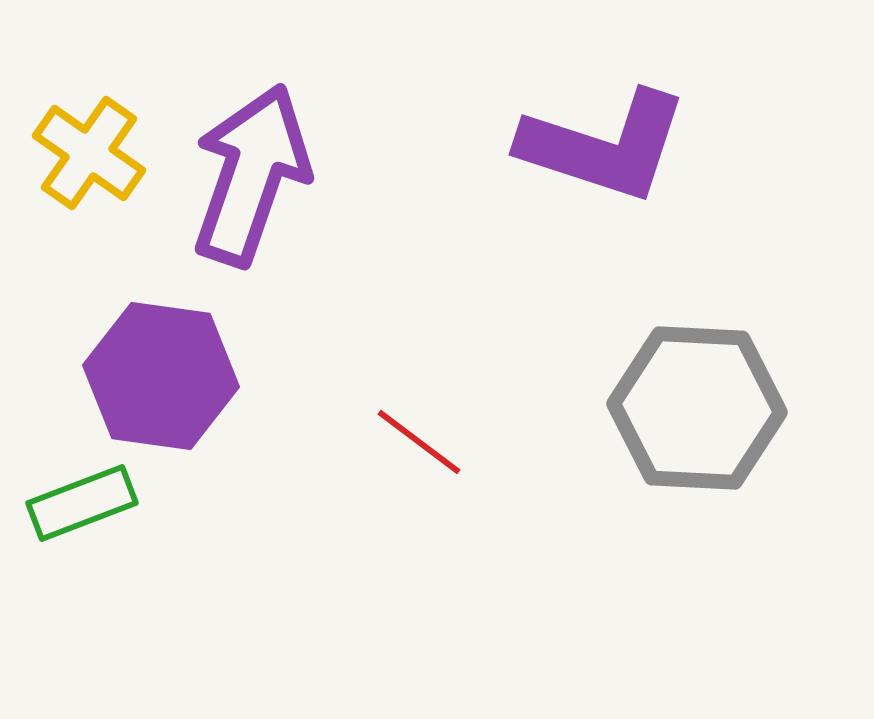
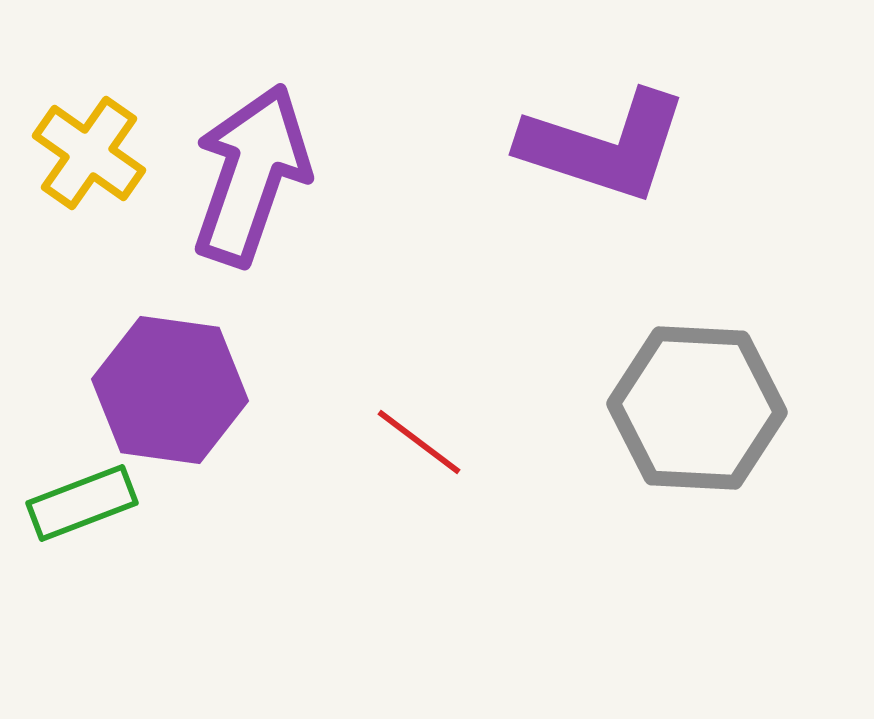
purple hexagon: moved 9 px right, 14 px down
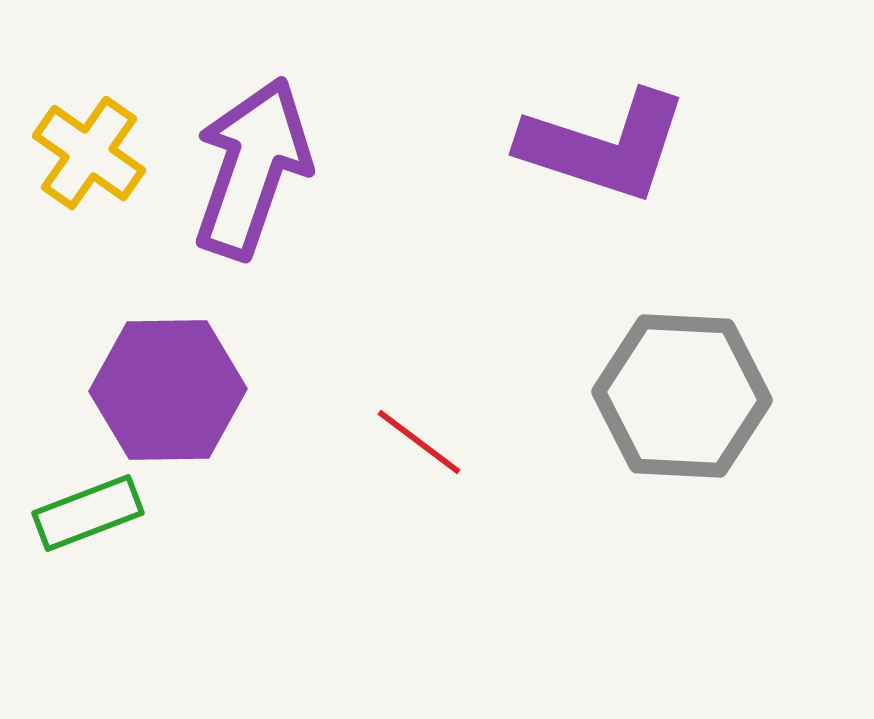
purple arrow: moved 1 px right, 7 px up
purple hexagon: moved 2 px left; rotated 9 degrees counterclockwise
gray hexagon: moved 15 px left, 12 px up
green rectangle: moved 6 px right, 10 px down
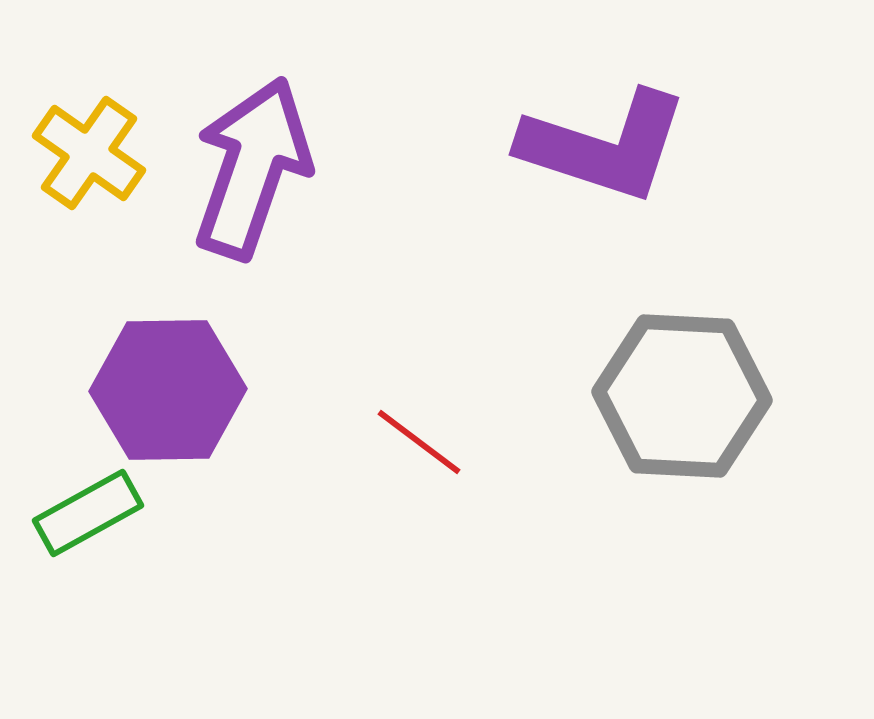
green rectangle: rotated 8 degrees counterclockwise
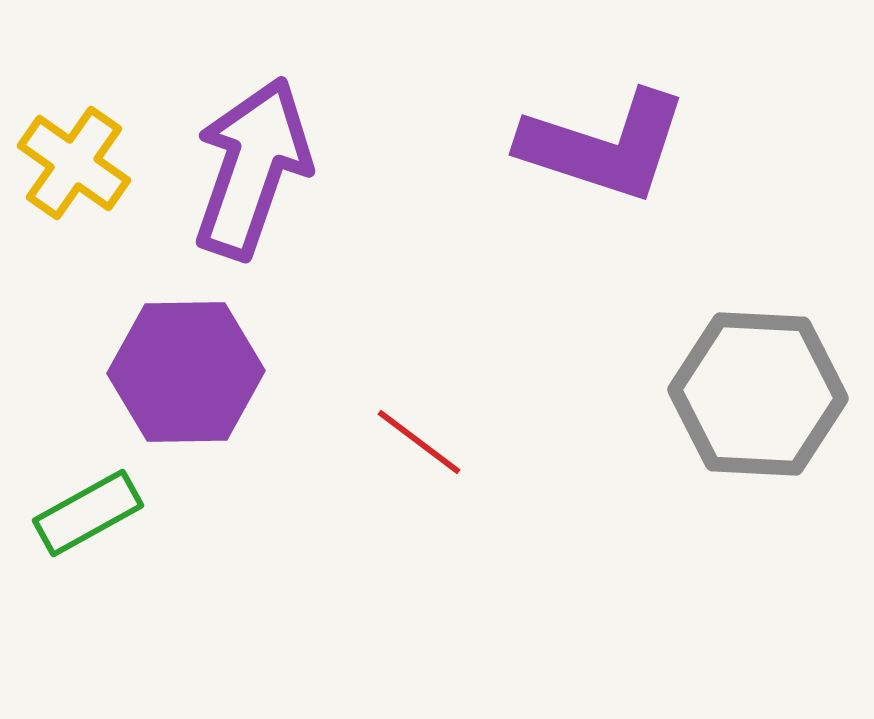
yellow cross: moved 15 px left, 10 px down
purple hexagon: moved 18 px right, 18 px up
gray hexagon: moved 76 px right, 2 px up
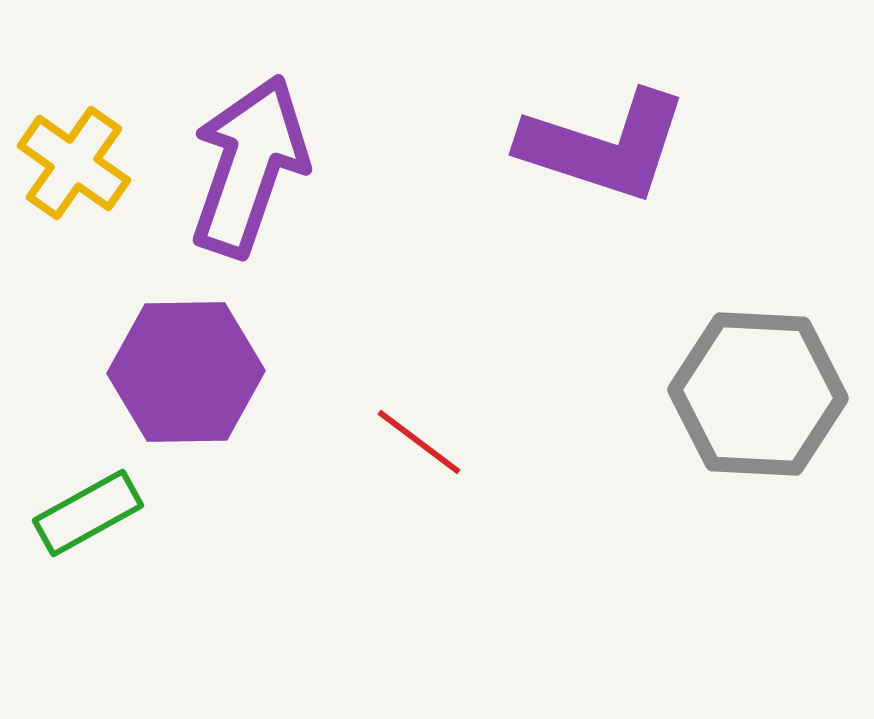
purple arrow: moved 3 px left, 2 px up
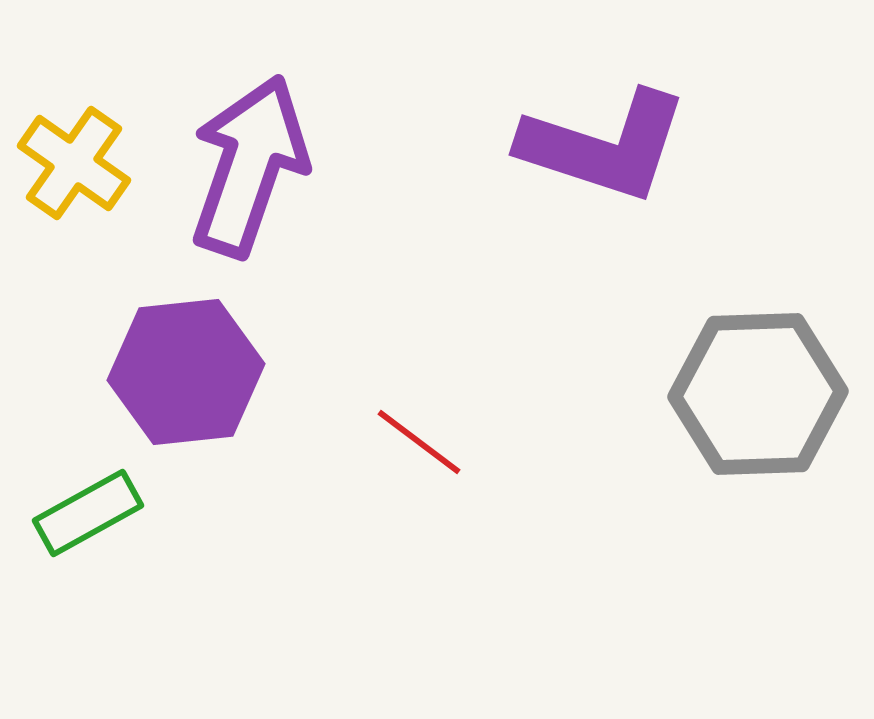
purple hexagon: rotated 5 degrees counterclockwise
gray hexagon: rotated 5 degrees counterclockwise
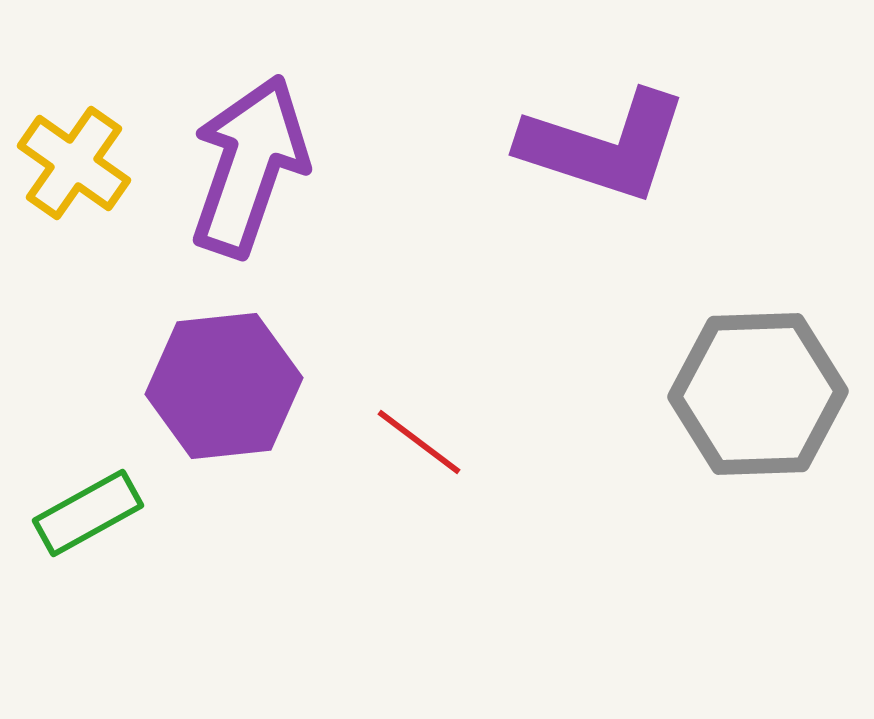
purple hexagon: moved 38 px right, 14 px down
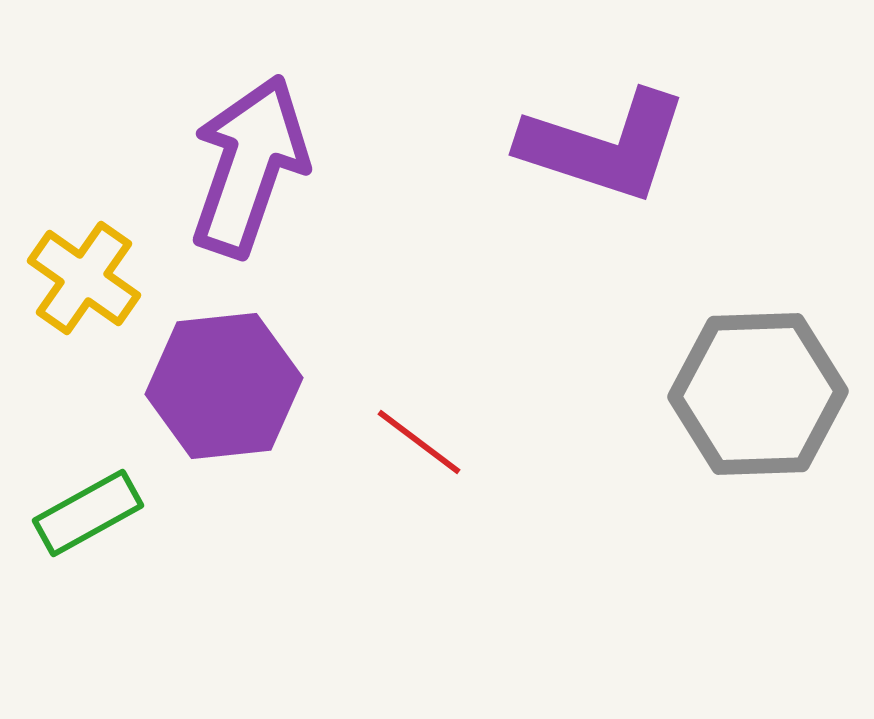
yellow cross: moved 10 px right, 115 px down
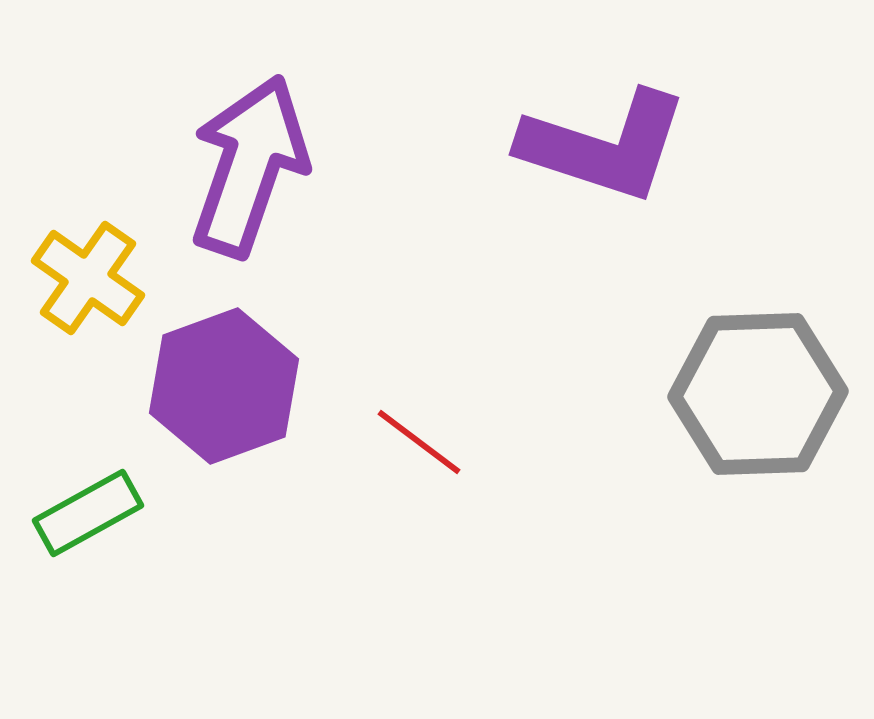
yellow cross: moved 4 px right
purple hexagon: rotated 14 degrees counterclockwise
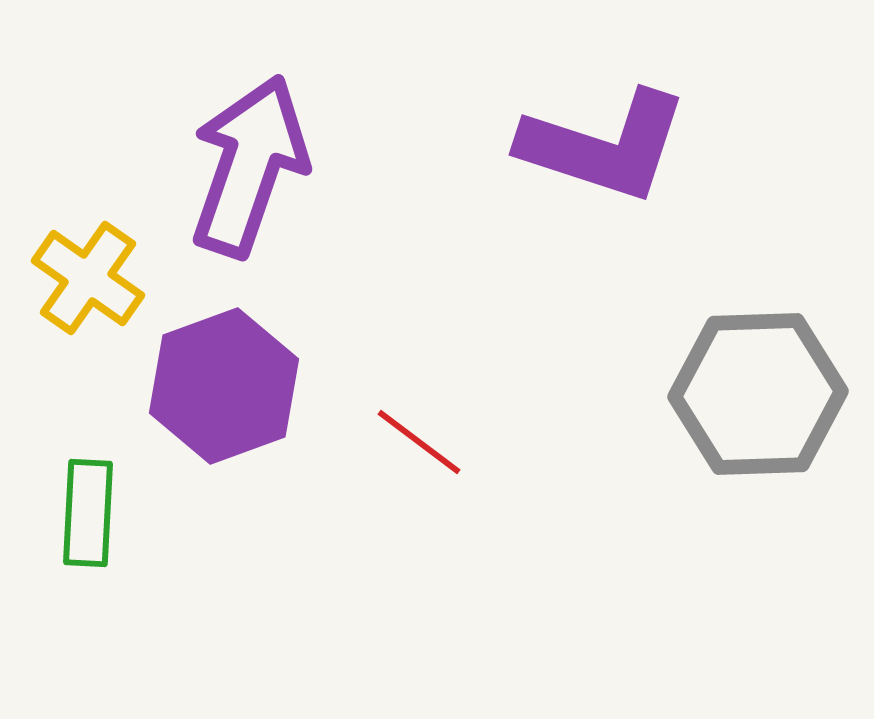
green rectangle: rotated 58 degrees counterclockwise
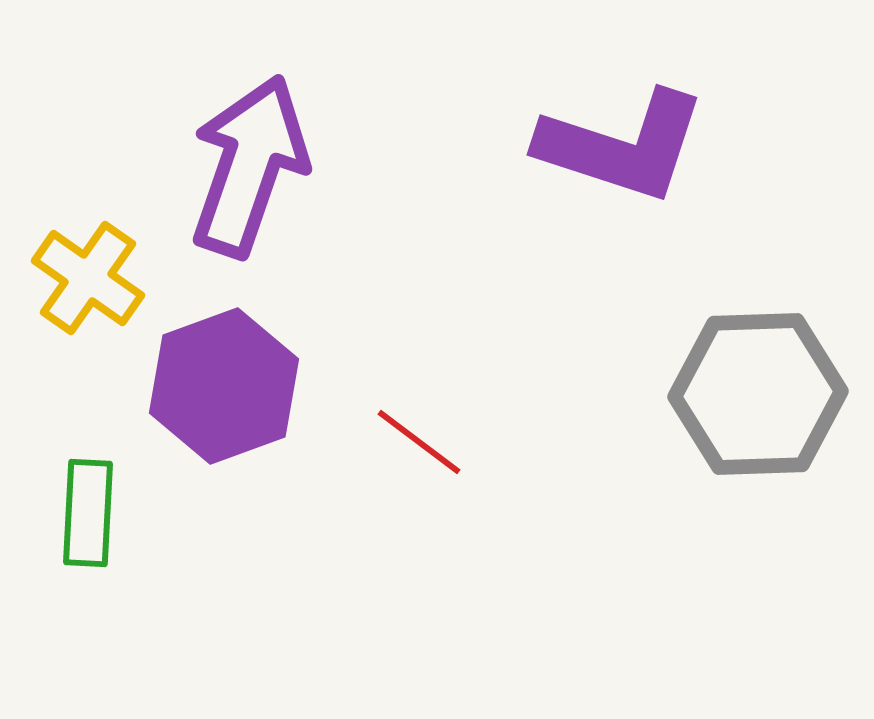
purple L-shape: moved 18 px right
